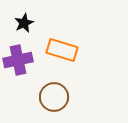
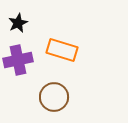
black star: moved 6 px left
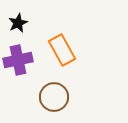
orange rectangle: rotated 44 degrees clockwise
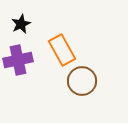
black star: moved 3 px right, 1 px down
brown circle: moved 28 px right, 16 px up
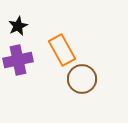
black star: moved 3 px left, 2 px down
brown circle: moved 2 px up
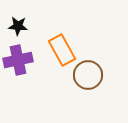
black star: rotated 30 degrees clockwise
brown circle: moved 6 px right, 4 px up
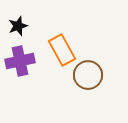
black star: rotated 24 degrees counterclockwise
purple cross: moved 2 px right, 1 px down
